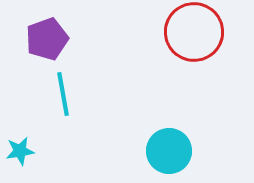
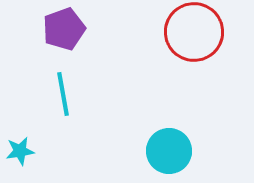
purple pentagon: moved 17 px right, 10 px up
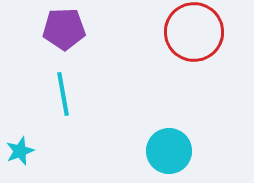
purple pentagon: rotated 18 degrees clockwise
cyan star: rotated 12 degrees counterclockwise
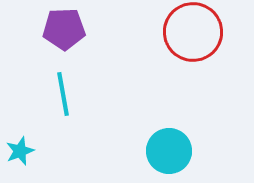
red circle: moved 1 px left
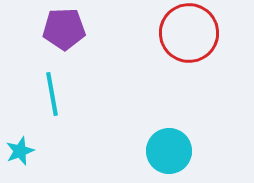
red circle: moved 4 px left, 1 px down
cyan line: moved 11 px left
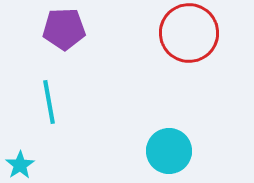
cyan line: moved 3 px left, 8 px down
cyan star: moved 14 px down; rotated 12 degrees counterclockwise
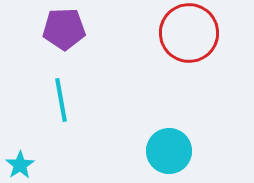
cyan line: moved 12 px right, 2 px up
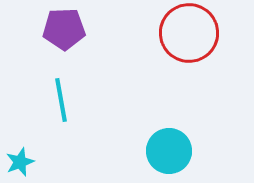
cyan star: moved 3 px up; rotated 12 degrees clockwise
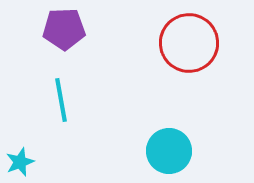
red circle: moved 10 px down
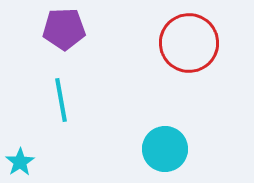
cyan circle: moved 4 px left, 2 px up
cyan star: rotated 12 degrees counterclockwise
